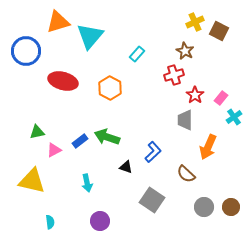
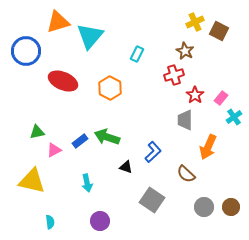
cyan rectangle: rotated 14 degrees counterclockwise
red ellipse: rotated 8 degrees clockwise
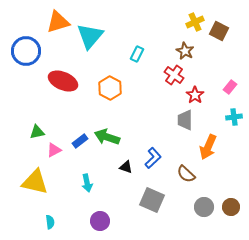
red cross: rotated 36 degrees counterclockwise
pink rectangle: moved 9 px right, 11 px up
cyan cross: rotated 28 degrees clockwise
blue L-shape: moved 6 px down
yellow triangle: moved 3 px right, 1 px down
gray square: rotated 10 degrees counterclockwise
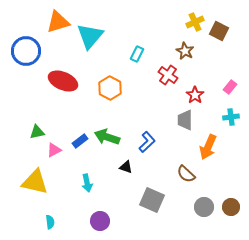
red cross: moved 6 px left
cyan cross: moved 3 px left
blue L-shape: moved 6 px left, 16 px up
